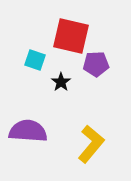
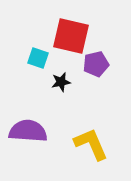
cyan square: moved 3 px right, 2 px up
purple pentagon: rotated 10 degrees counterclockwise
black star: rotated 24 degrees clockwise
yellow L-shape: rotated 63 degrees counterclockwise
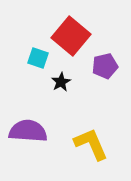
red square: rotated 27 degrees clockwise
purple pentagon: moved 9 px right, 2 px down
black star: rotated 18 degrees counterclockwise
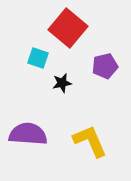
red square: moved 3 px left, 8 px up
black star: moved 1 px right, 1 px down; rotated 18 degrees clockwise
purple semicircle: moved 3 px down
yellow L-shape: moved 1 px left, 3 px up
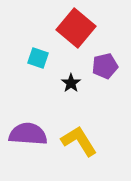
red square: moved 8 px right
black star: moved 9 px right; rotated 24 degrees counterclockwise
yellow L-shape: moved 11 px left; rotated 9 degrees counterclockwise
